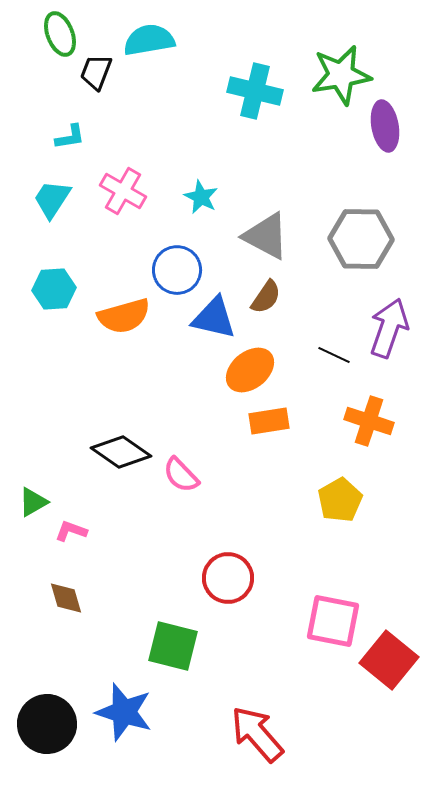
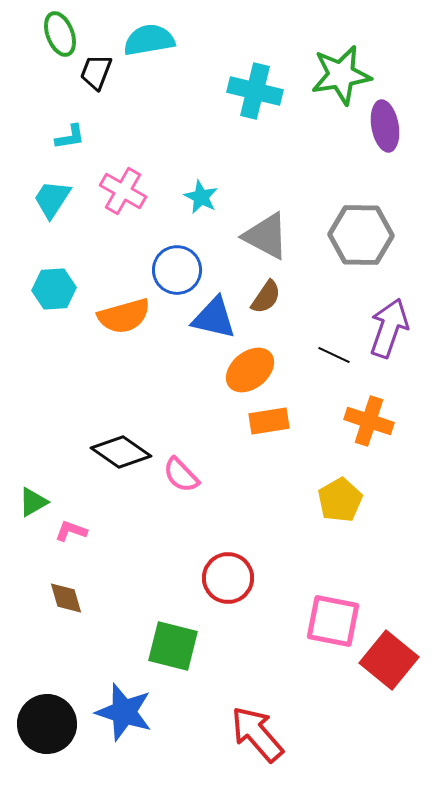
gray hexagon: moved 4 px up
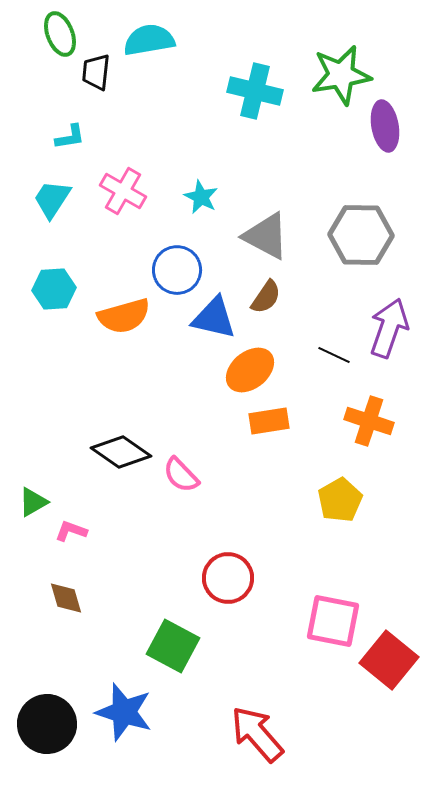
black trapezoid: rotated 15 degrees counterclockwise
green square: rotated 14 degrees clockwise
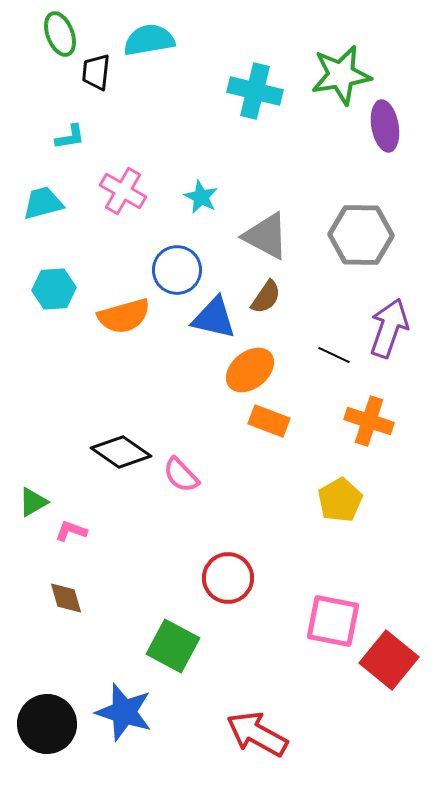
cyan trapezoid: moved 9 px left, 4 px down; rotated 42 degrees clockwise
orange rectangle: rotated 30 degrees clockwise
red arrow: rotated 20 degrees counterclockwise
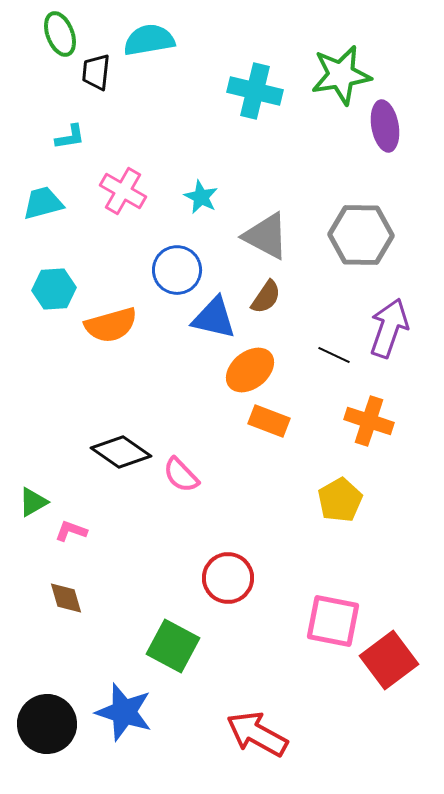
orange semicircle: moved 13 px left, 9 px down
red square: rotated 14 degrees clockwise
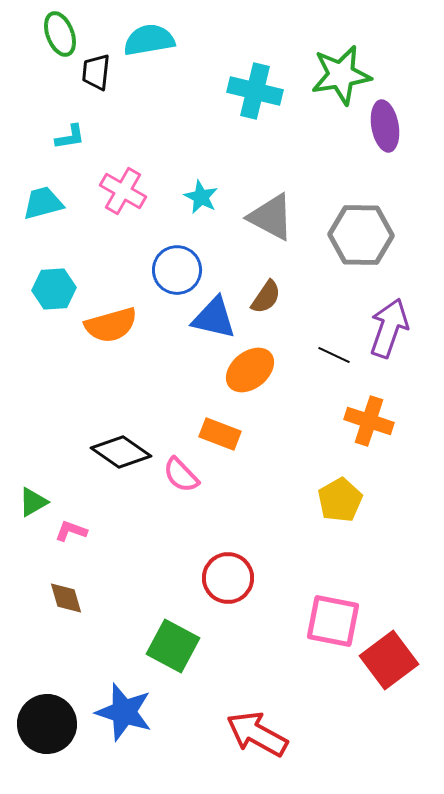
gray triangle: moved 5 px right, 19 px up
orange rectangle: moved 49 px left, 13 px down
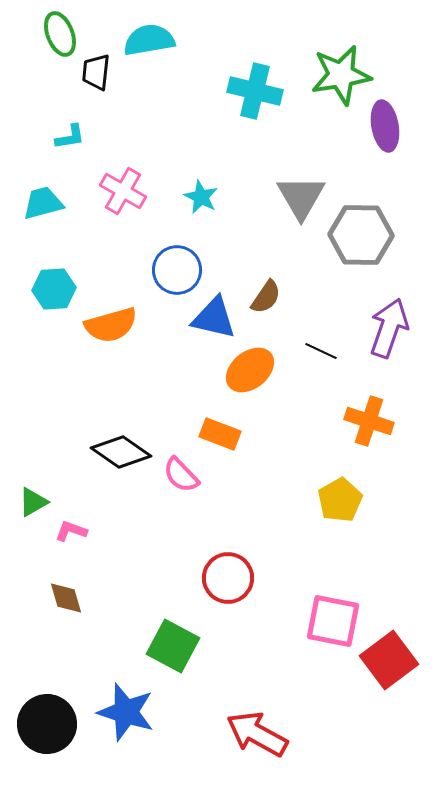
gray triangle: moved 30 px right, 20 px up; rotated 32 degrees clockwise
black line: moved 13 px left, 4 px up
blue star: moved 2 px right
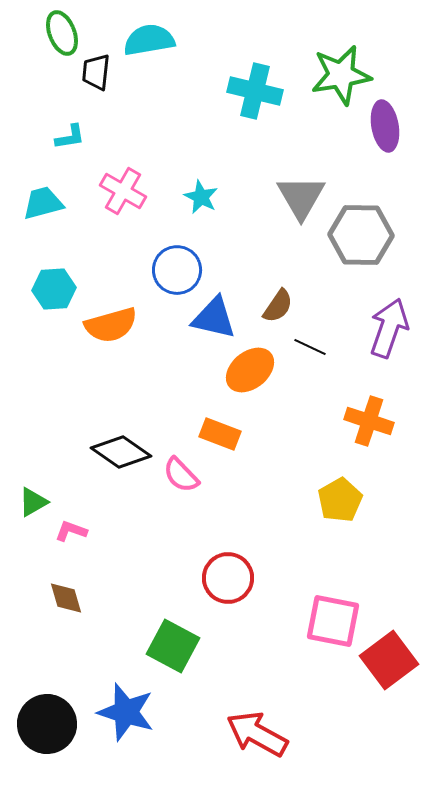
green ellipse: moved 2 px right, 1 px up
brown semicircle: moved 12 px right, 9 px down
black line: moved 11 px left, 4 px up
